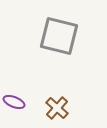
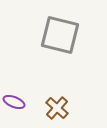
gray square: moved 1 px right, 1 px up
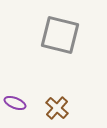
purple ellipse: moved 1 px right, 1 px down
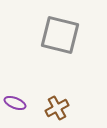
brown cross: rotated 20 degrees clockwise
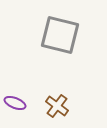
brown cross: moved 2 px up; rotated 25 degrees counterclockwise
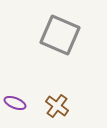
gray square: rotated 9 degrees clockwise
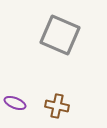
brown cross: rotated 25 degrees counterclockwise
